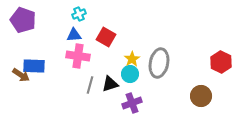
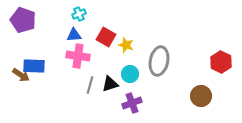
yellow star: moved 6 px left, 14 px up; rotated 21 degrees counterclockwise
gray ellipse: moved 2 px up
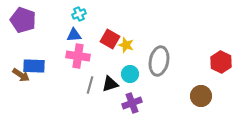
red square: moved 4 px right, 2 px down
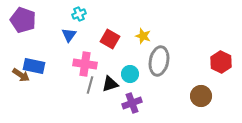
blue triangle: moved 5 px left; rotated 49 degrees counterclockwise
yellow star: moved 17 px right, 9 px up
pink cross: moved 7 px right, 8 px down
blue rectangle: rotated 10 degrees clockwise
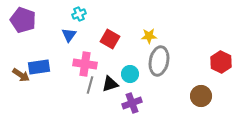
yellow star: moved 6 px right; rotated 21 degrees counterclockwise
blue rectangle: moved 5 px right, 1 px down; rotated 20 degrees counterclockwise
